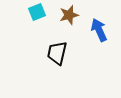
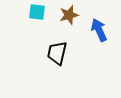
cyan square: rotated 30 degrees clockwise
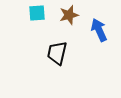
cyan square: moved 1 px down; rotated 12 degrees counterclockwise
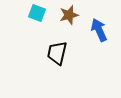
cyan square: rotated 24 degrees clockwise
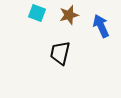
blue arrow: moved 2 px right, 4 px up
black trapezoid: moved 3 px right
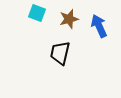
brown star: moved 4 px down
blue arrow: moved 2 px left
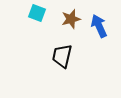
brown star: moved 2 px right
black trapezoid: moved 2 px right, 3 px down
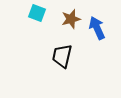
blue arrow: moved 2 px left, 2 px down
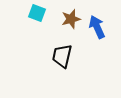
blue arrow: moved 1 px up
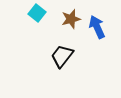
cyan square: rotated 18 degrees clockwise
black trapezoid: rotated 25 degrees clockwise
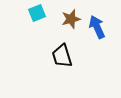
cyan square: rotated 30 degrees clockwise
black trapezoid: rotated 55 degrees counterclockwise
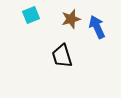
cyan square: moved 6 px left, 2 px down
